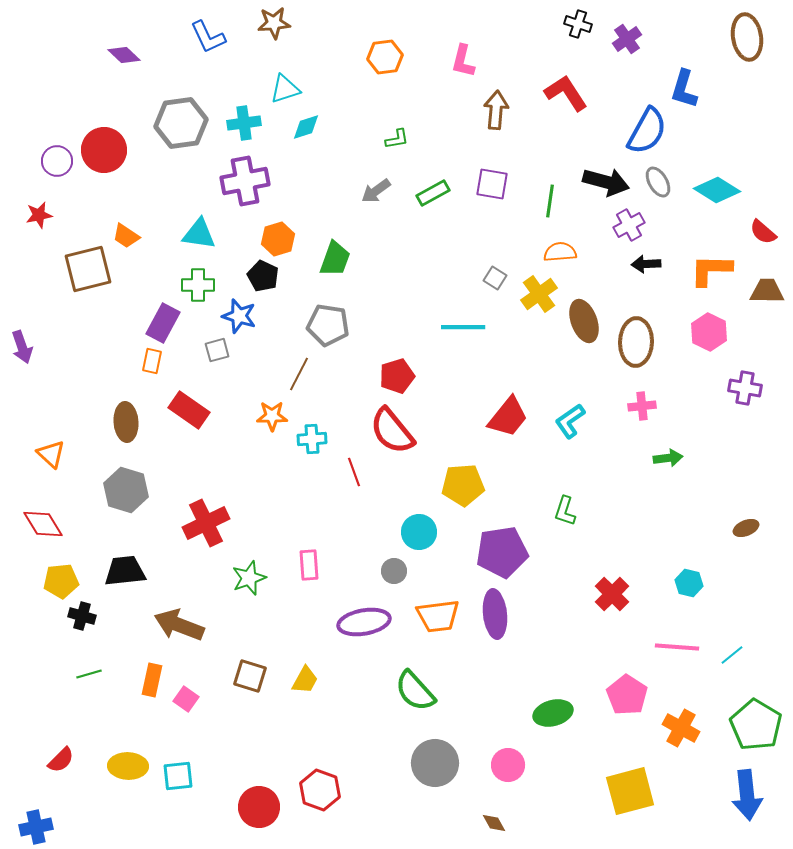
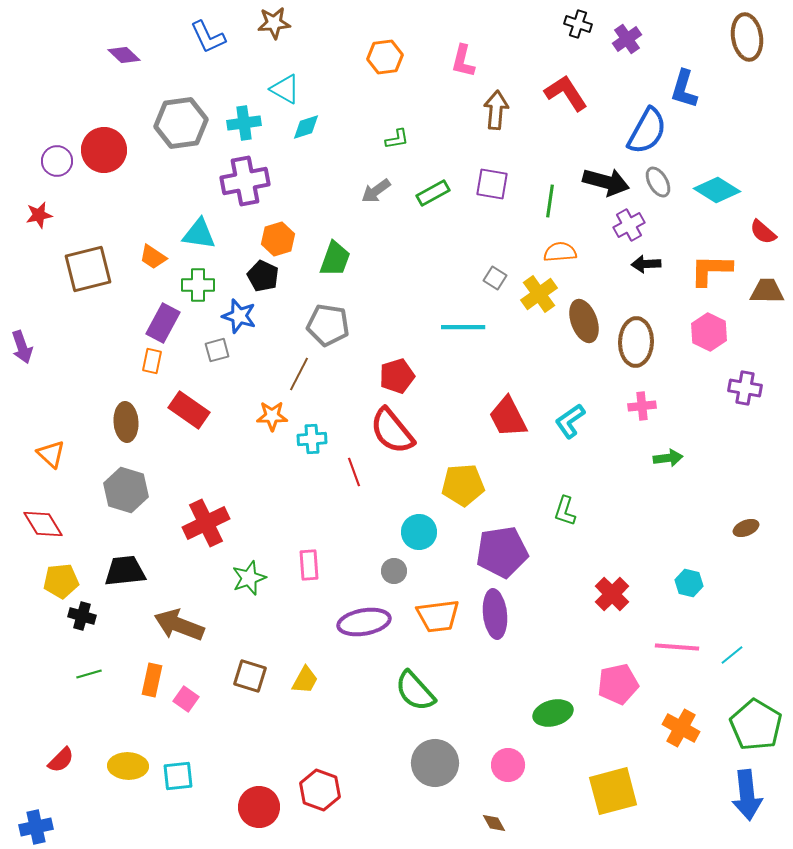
cyan triangle at (285, 89): rotated 48 degrees clockwise
orange trapezoid at (126, 236): moved 27 px right, 21 px down
red trapezoid at (508, 417): rotated 114 degrees clockwise
pink pentagon at (627, 695): moved 9 px left, 11 px up; rotated 27 degrees clockwise
yellow square at (630, 791): moved 17 px left
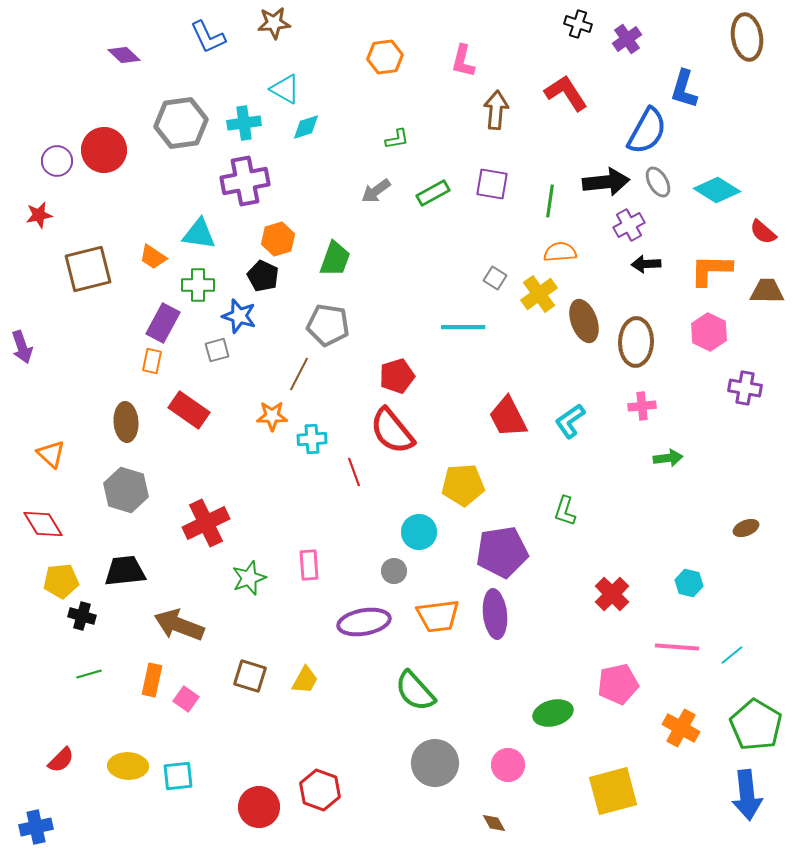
black arrow at (606, 182): rotated 21 degrees counterclockwise
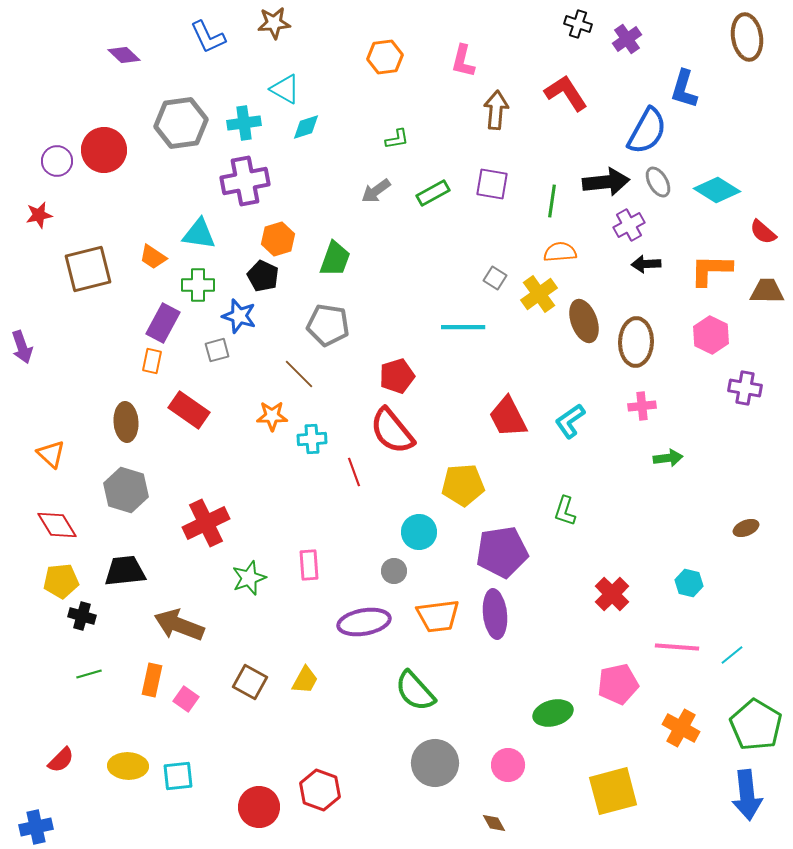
green line at (550, 201): moved 2 px right
pink hexagon at (709, 332): moved 2 px right, 3 px down
brown line at (299, 374): rotated 72 degrees counterclockwise
red diamond at (43, 524): moved 14 px right, 1 px down
brown square at (250, 676): moved 6 px down; rotated 12 degrees clockwise
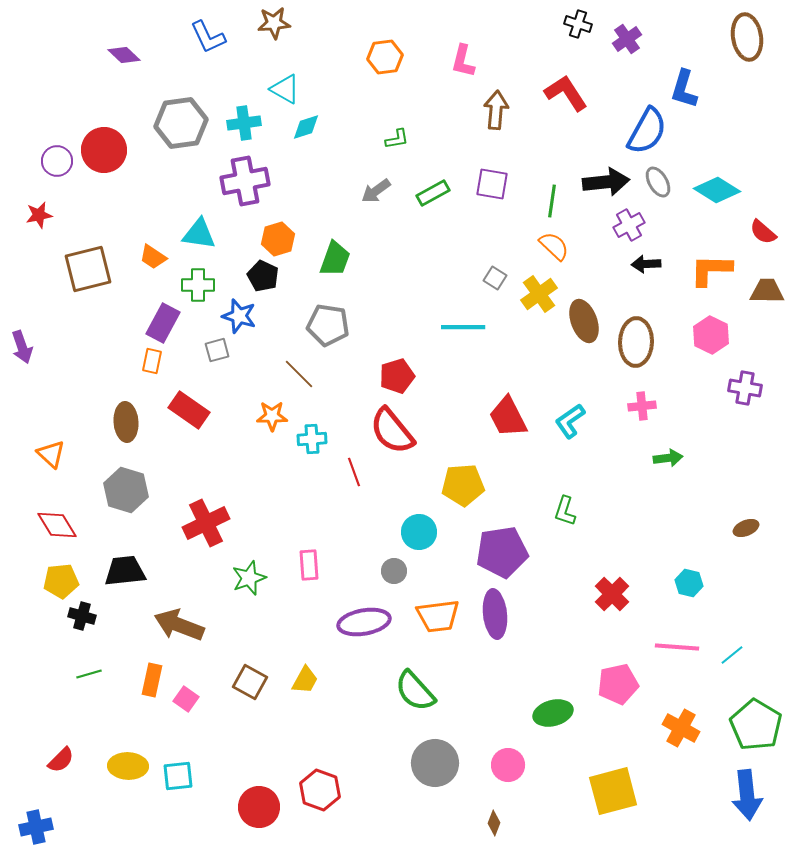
orange semicircle at (560, 252): moved 6 px left, 6 px up; rotated 48 degrees clockwise
brown diamond at (494, 823): rotated 50 degrees clockwise
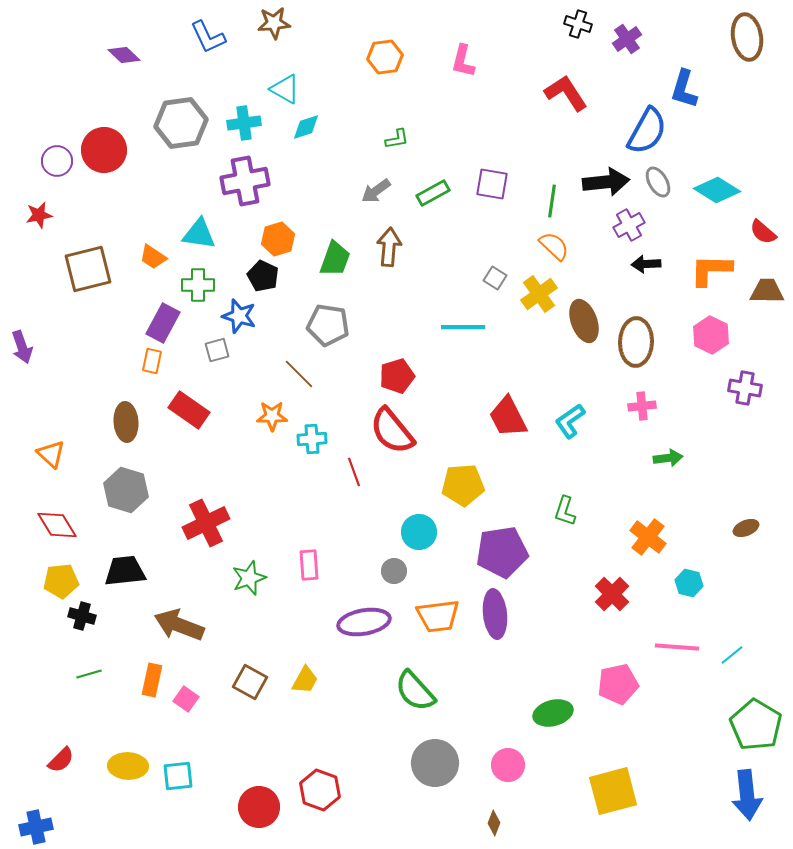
brown arrow at (496, 110): moved 107 px left, 137 px down
orange cross at (681, 728): moved 33 px left, 191 px up; rotated 9 degrees clockwise
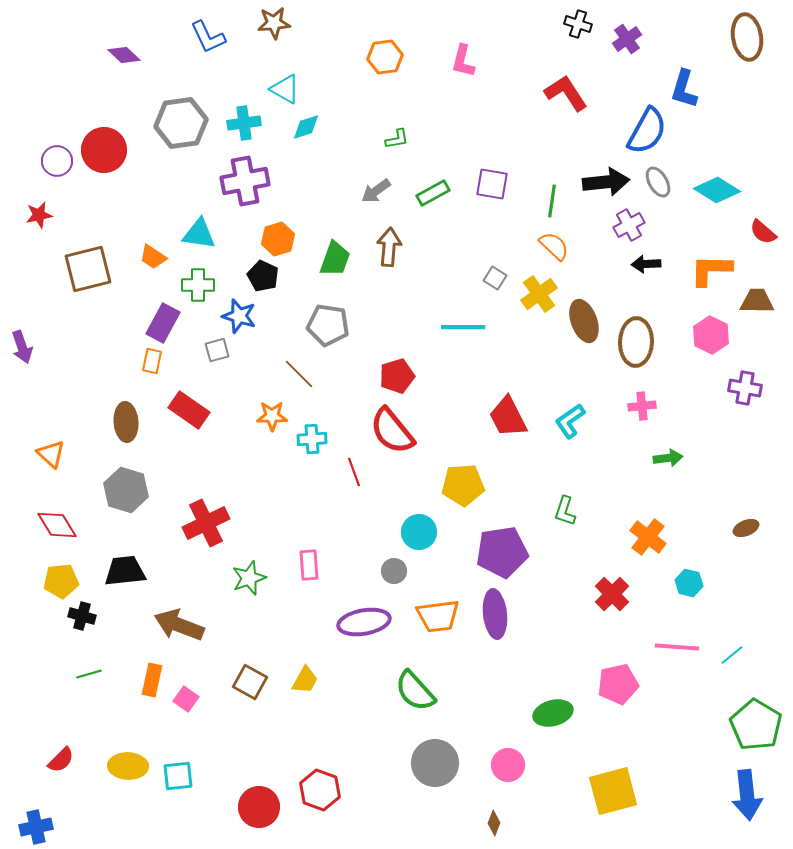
brown trapezoid at (767, 291): moved 10 px left, 10 px down
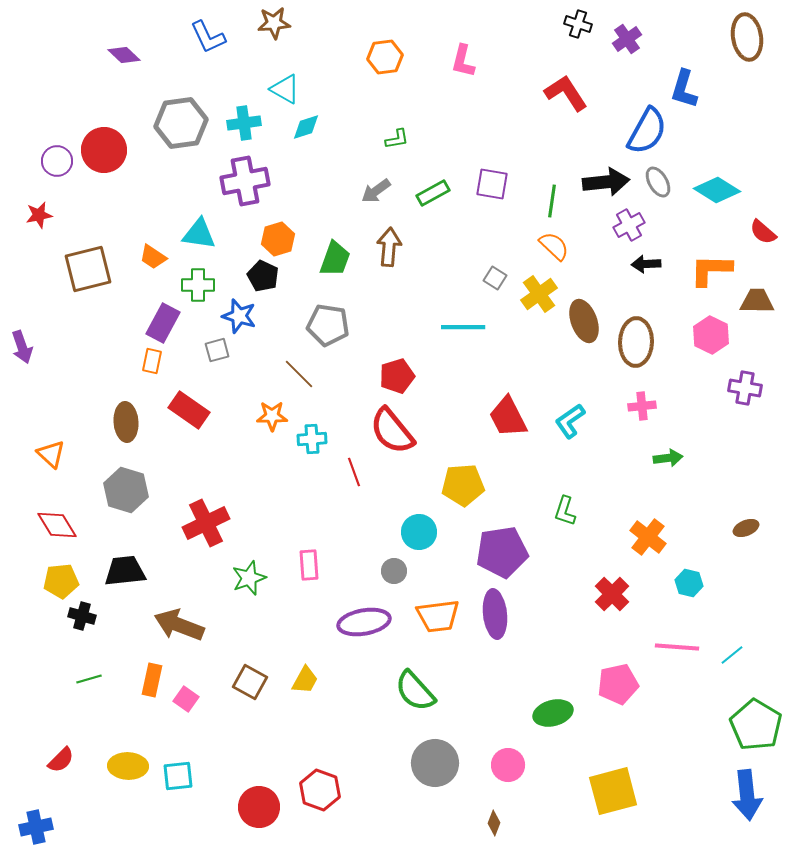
green line at (89, 674): moved 5 px down
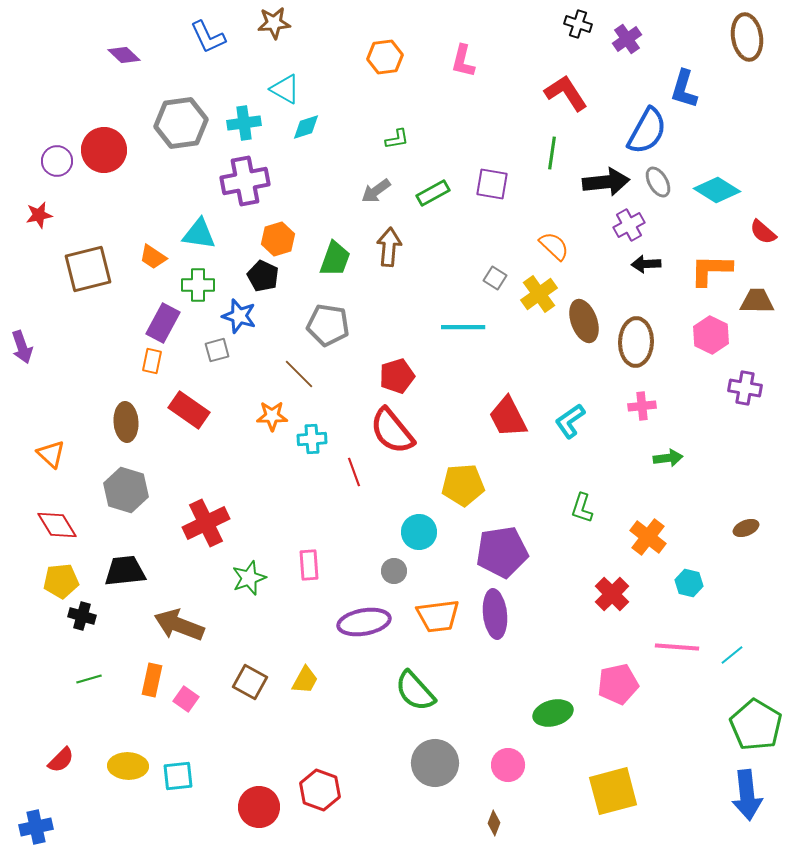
green line at (552, 201): moved 48 px up
green L-shape at (565, 511): moved 17 px right, 3 px up
